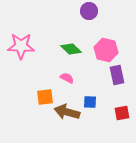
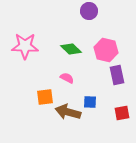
pink star: moved 4 px right
brown arrow: moved 1 px right
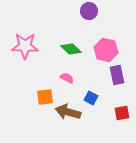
blue square: moved 1 px right, 4 px up; rotated 24 degrees clockwise
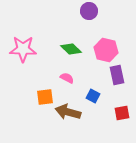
pink star: moved 2 px left, 3 px down
blue square: moved 2 px right, 2 px up
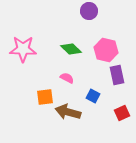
red square: rotated 14 degrees counterclockwise
